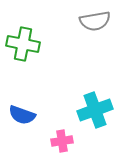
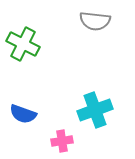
gray semicircle: rotated 16 degrees clockwise
green cross: rotated 16 degrees clockwise
blue semicircle: moved 1 px right, 1 px up
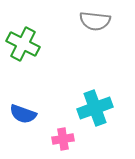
cyan cross: moved 2 px up
pink cross: moved 1 px right, 2 px up
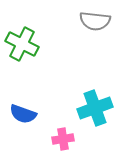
green cross: moved 1 px left
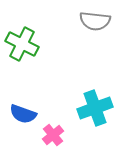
pink cross: moved 10 px left, 4 px up; rotated 30 degrees counterclockwise
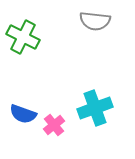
green cross: moved 1 px right, 7 px up
pink cross: moved 1 px right, 10 px up
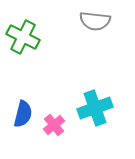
blue semicircle: rotated 96 degrees counterclockwise
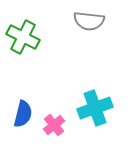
gray semicircle: moved 6 px left
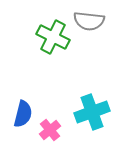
green cross: moved 30 px right
cyan cross: moved 3 px left, 4 px down
pink cross: moved 4 px left, 5 px down
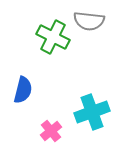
blue semicircle: moved 24 px up
pink cross: moved 1 px right, 1 px down
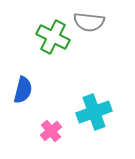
gray semicircle: moved 1 px down
cyan cross: moved 2 px right
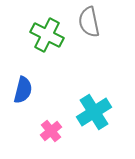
gray semicircle: rotated 72 degrees clockwise
green cross: moved 6 px left, 2 px up
cyan cross: rotated 12 degrees counterclockwise
